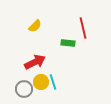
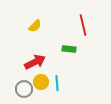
red line: moved 3 px up
green rectangle: moved 1 px right, 6 px down
cyan line: moved 4 px right, 1 px down; rotated 14 degrees clockwise
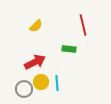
yellow semicircle: moved 1 px right
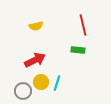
yellow semicircle: rotated 32 degrees clockwise
green rectangle: moved 9 px right, 1 px down
red arrow: moved 2 px up
cyan line: rotated 21 degrees clockwise
gray circle: moved 1 px left, 2 px down
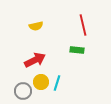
green rectangle: moved 1 px left
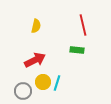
yellow semicircle: rotated 64 degrees counterclockwise
yellow circle: moved 2 px right
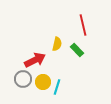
yellow semicircle: moved 21 px right, 18 px down
green rectangle: rotated 40 degrees clockwise
cyan line: moved 4 px down
gray circle: moved 12 px up
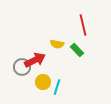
yellow semicircle: rotated 88 degrees clockwise
gray circle: moved 1 px left, 12 px up
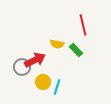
green rectangle: moved 1 px left
